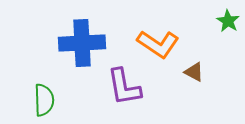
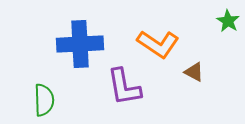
blue cross: moved 2 px left, 1 px down
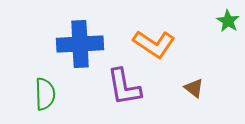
orange L-shape: moved 4 px left
brown triangle: moved 16 px down; rotated 10 degrees clockwise
green semicircle: moved 1 px right, 6 px up
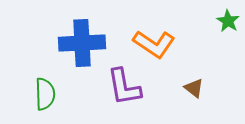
blue cross: moved 2 px right, 1 px up
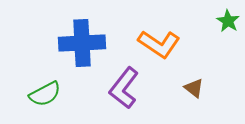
orange L-shape: moved 5 px right
purple L-shape: moved 1 px down; rotated 48 degrees clockwise
green semicircle: rotated 64 degrees clockwise
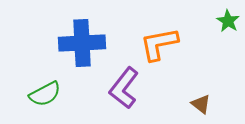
orange L-shape: rotated 135 degrees clockwise
brown triangle: moved 7 px right, 16 px down
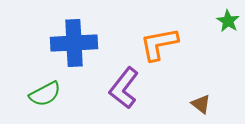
blue cross: moved 8 px left
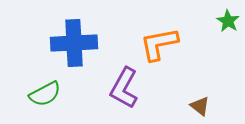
purple L-shape: rotated 9 degrees counterclockwise
brown triangle: moved 1 px left, 2 px down
